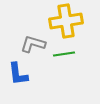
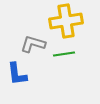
blue L-shape: moved 1 px left
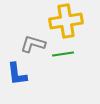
green line: moved 1 px left
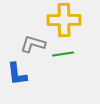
yellow cross: moved 2 px left, 1 px up; rotated 8 degrees clockwise
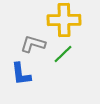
green line: rotated 35 degrees counterclockwise
blue L-shape: moved 4 px right
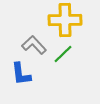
yellow cross: moved 1 px right
gray L-shape: moved 1 px right, 1 px down; rotated 30 degrees clockwise
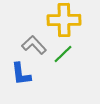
yellow cross: moved 1 px left
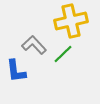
yellow cross: moved 7 px right, 1 px down; rotated 12 degrees counterclockwise
blue L-shape: moved 5 px left, 3 px up
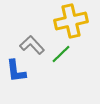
gray L-shape: moved 2 px left
green line: moved 2 px left
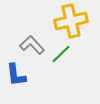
blue L-shape: moved 4 px down
